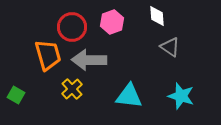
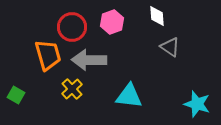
cyan star: moved 16 px right, 8 px down
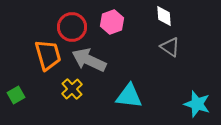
white diamond: moved 7 px right
gray arrow: rotated 24 degrees clockwise
green square: rotated 30 degrees clockwise
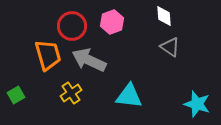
red circle: moved 1 px up
yellow cross: moved 1 px left, 4 px down; rotated 10 degrees clockwise
